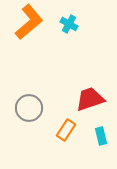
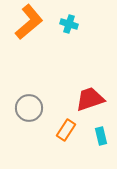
cyan cross: rotated 12 degrees counterclockwise
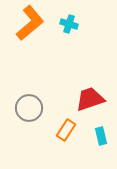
orange L-shape: moved 1 px right, 1 px down
